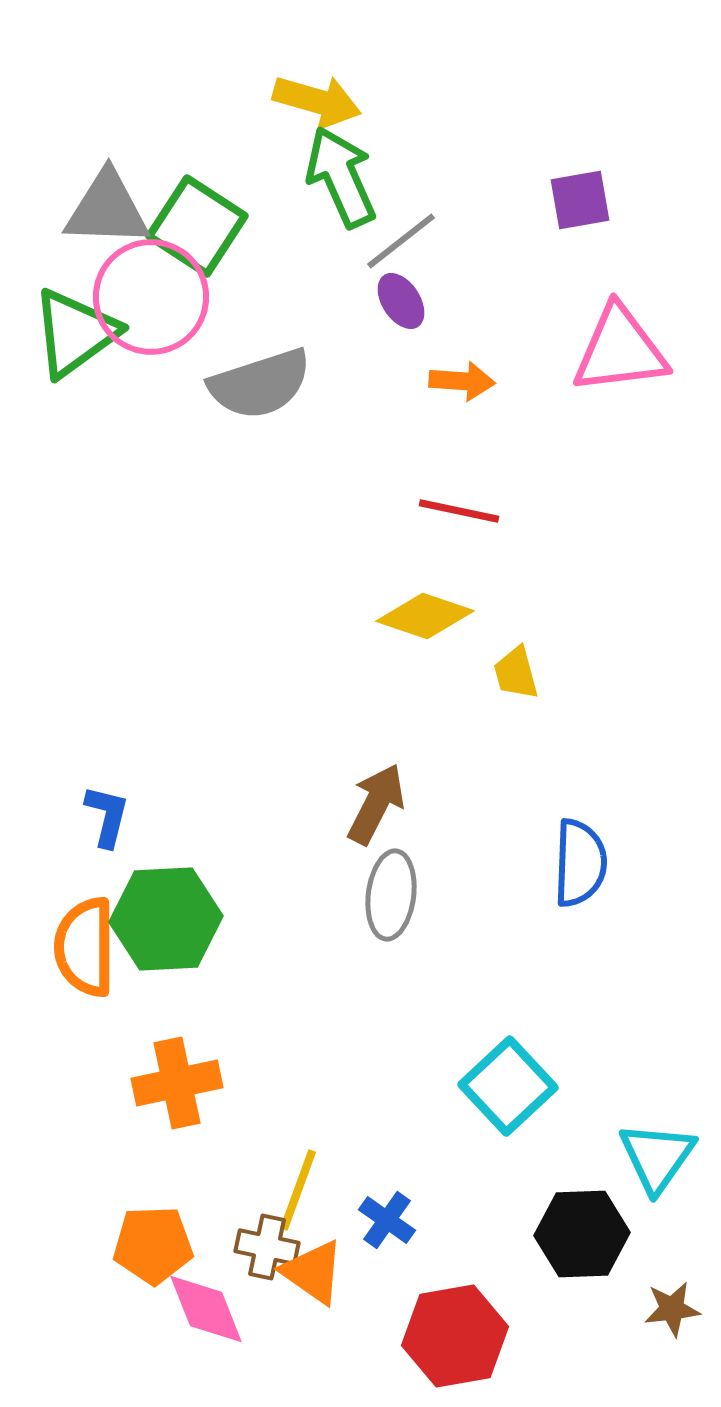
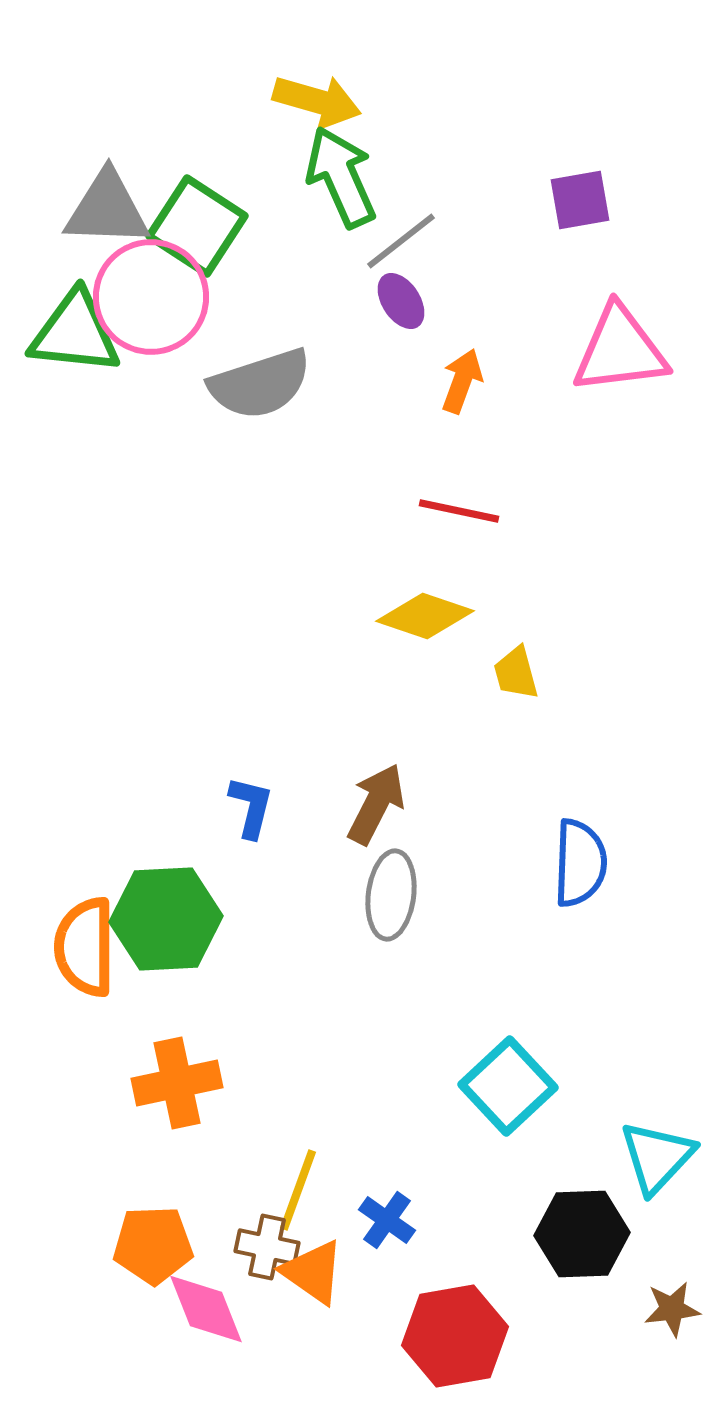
green triangle: rotated 42 degrees clockwise
orange arrow: rotated 74 degrees counterclockwise
blue L-shape: moved 144 px right, 9 px up
cyan triangle: rotated 8 degrees clockwise
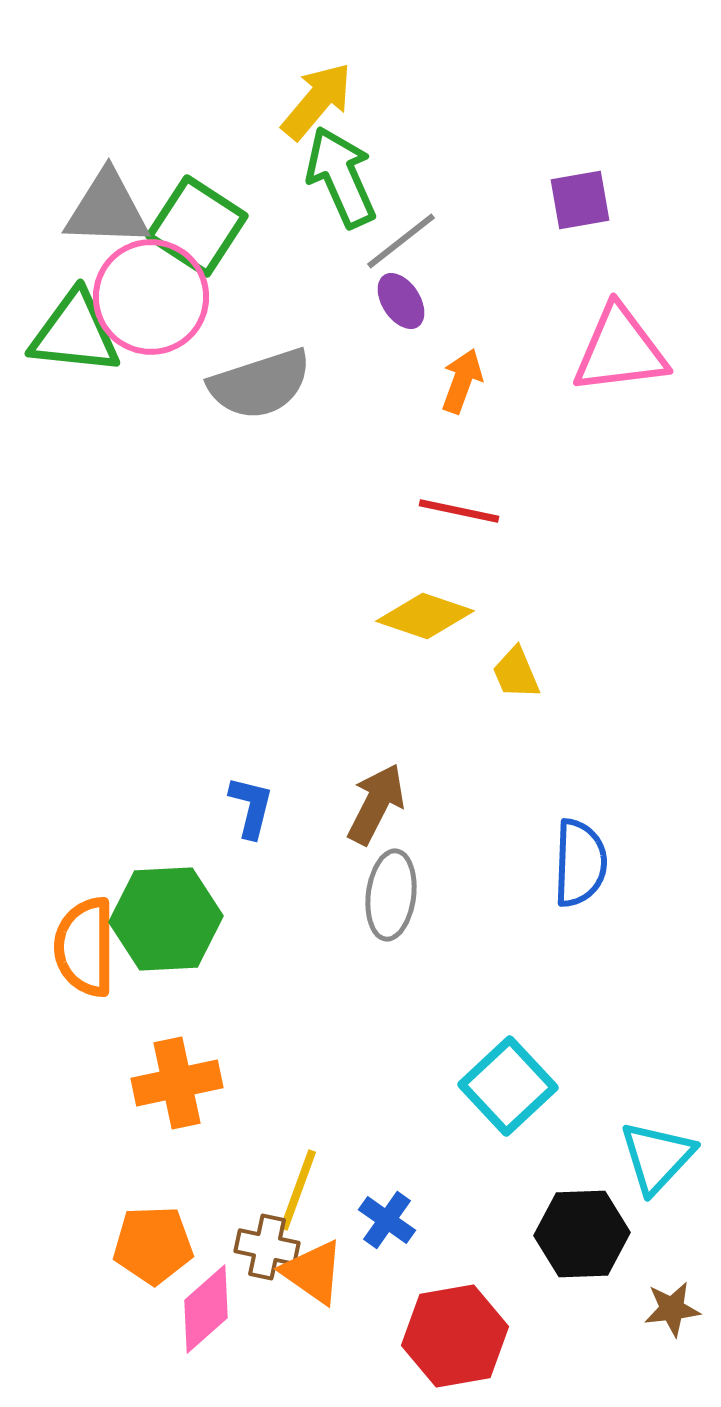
yellow arrow: rotated 66 degrees counterclockwise
yellow trapezoid: rotated 8 degrees counterclockwise
pink diamond: rotated 70 degrees clockwise
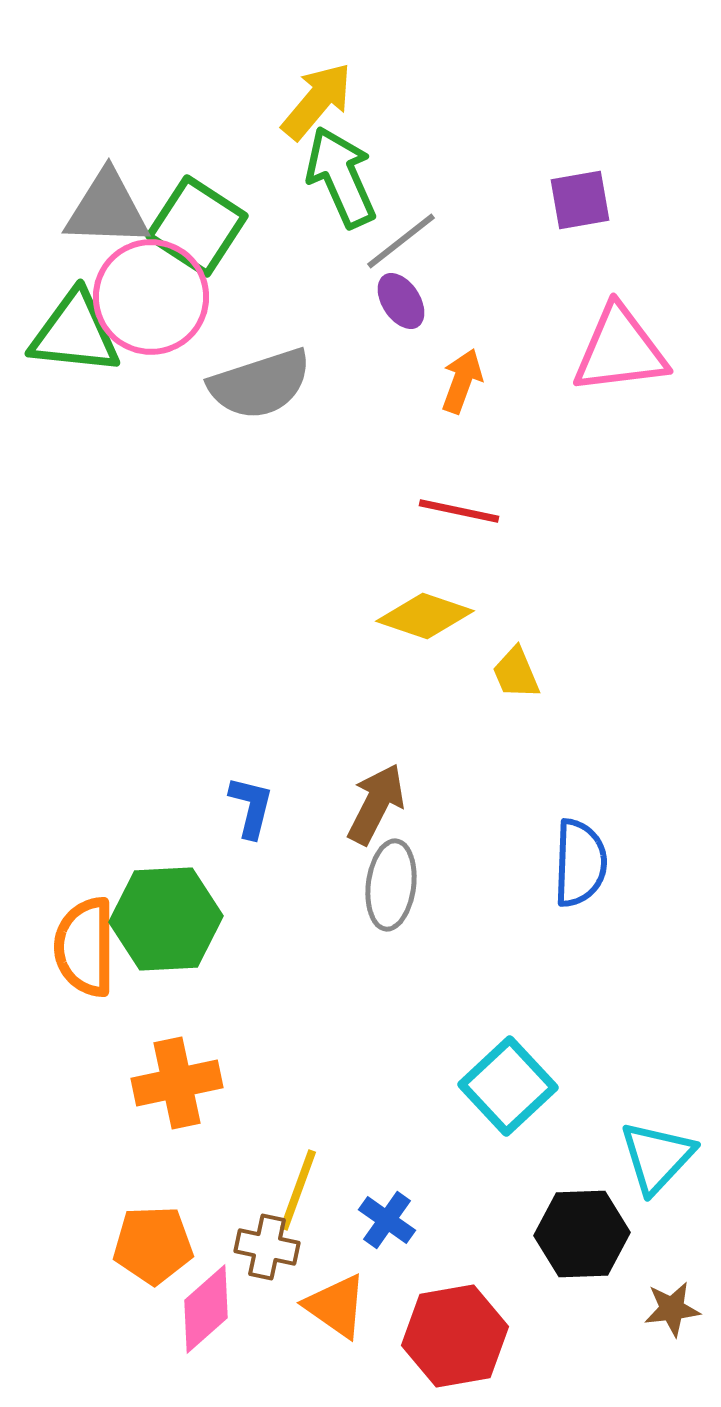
gray ellipse: moved 10 px up
orange triangle: moved 23 px right, 34 px down
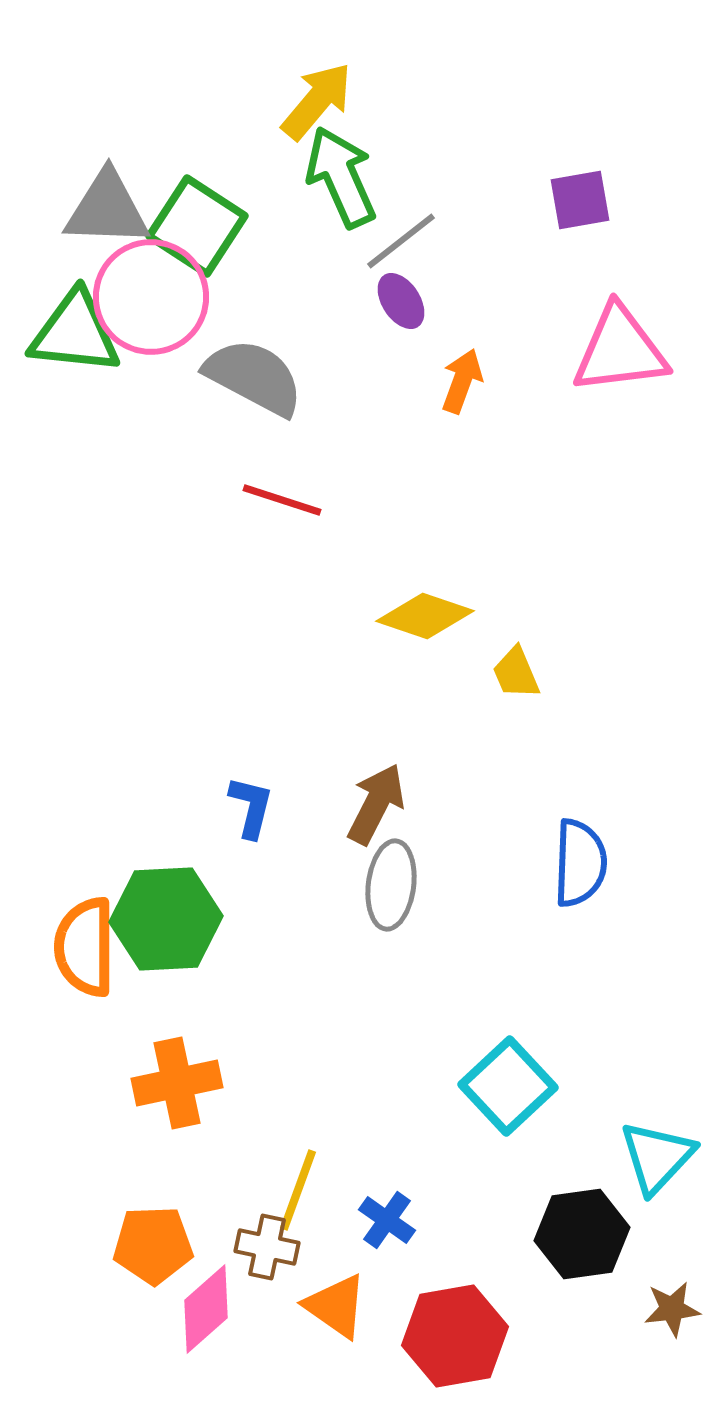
gray semicircle: moved 6 px left, 7 px up; rotated 134 degrees counterclockwise
red line: moved 177 px left, 11 px up; rotated 6 degrees clockwise
black hexagon: rotated 6 degrees counterclockwise
